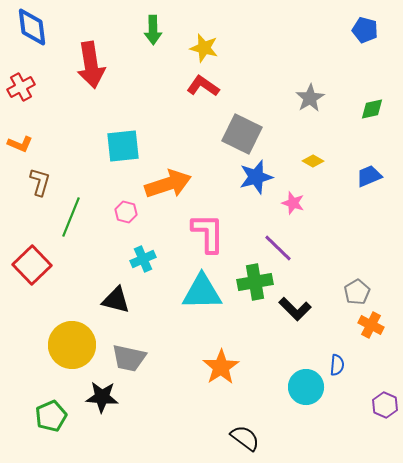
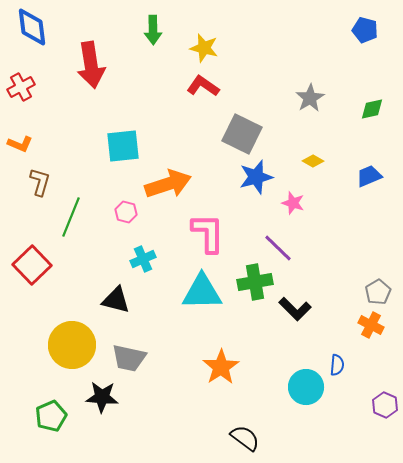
gray pentagon: moved 21 px right
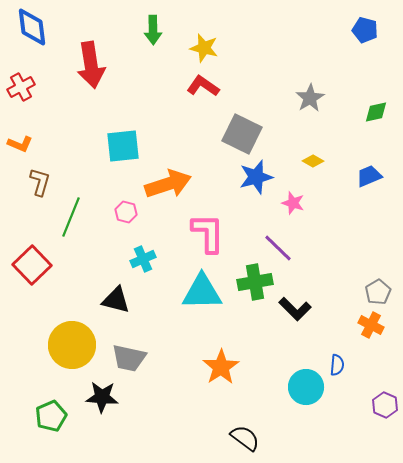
green diamond: moved 4 px right, 3 px down
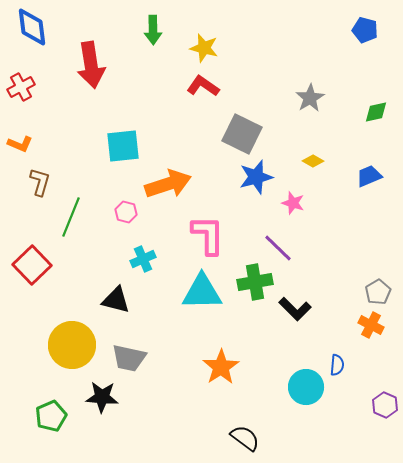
pink L-shape: moved 2 px down
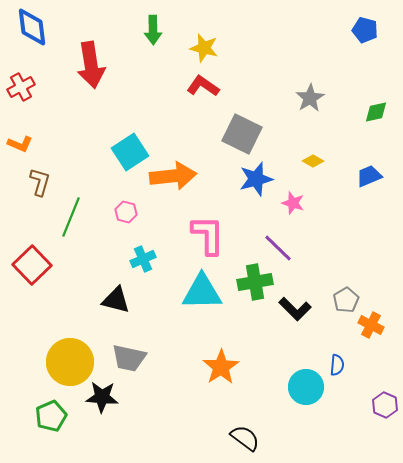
cyan square: moved 7 px right, 6 px down; rotated 27 degrees counterclockwise
blue star: moved 2 px down
orange arrow: moved 5 px right, 8 px up; rotated 12 degrees clockwise
gray pentagon: moved 32 px left, 8 px down
yellow circle: moved 2 px left, 17 px down
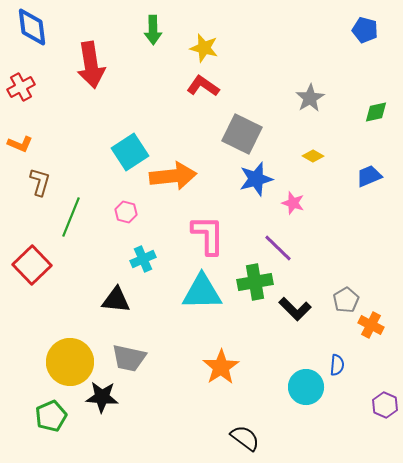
yellow diamond: moved 5 px up
black triangle: rotated 8 degrees counterclockwise
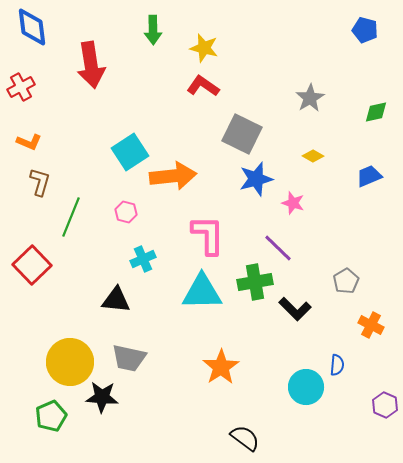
orange L-shape: moved 9 px right, 2 px up
gray pentagon: moved 19 px up
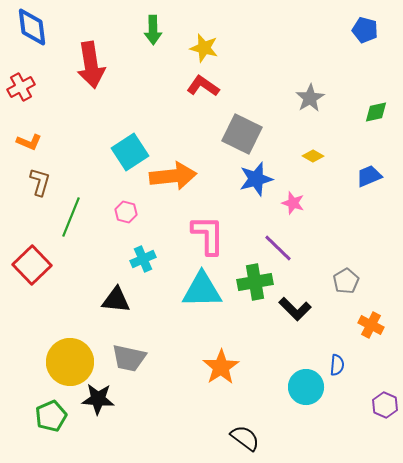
cyan triangle: moved 2 px up
black star: moved 4 px left, 2 px down
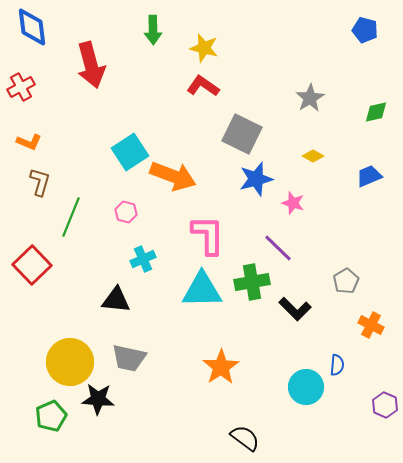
red arrow: rotated 6 degrees counterclockwise
orange arrow: rotated 27 degrees clockwise
green cross: moved 3 px left
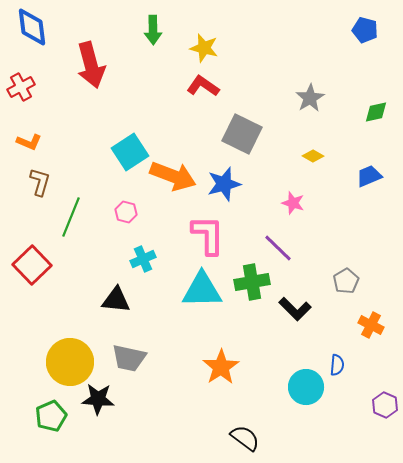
blue star: moved 32 px left, 5 px down
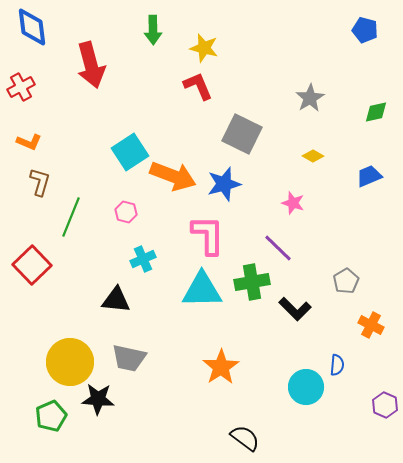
red L-shape: moved 5 px left; rotated 32 degrees clockwise
